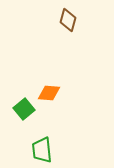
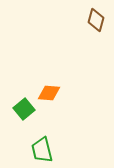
brown diamond: moved 28 px right
green trapezoid: rotated 8 degrees counterclockwise
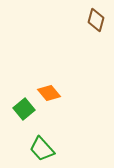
orange diamond: rotated 45 degrees clockwise
green trapezoid: moved 1 px up; rotated 28 degrees counterclockwise
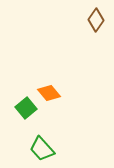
brown diamond: rotated 20 degrees clockwise
green square: moved 2 px right, 1 px up
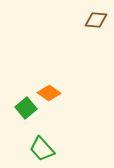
brown diamond: rotated 60 degrees clockwise
orange diamond: rotated 15 degrees counterclockwise
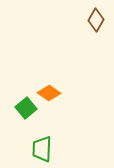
brown diamond: rotated 65 degrees counterclockwise
green trapezoid: rotated 44 degrees clockwise
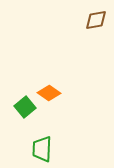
brown diamond: rotated 50 degrees clockwise
green square: moved 1 px left, 1 px up
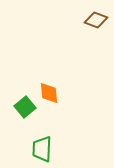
brown diamond: rotated 30 degrees clockwise
orange diamond: rotated 50 degrees clockwise
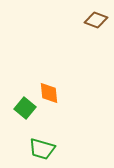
green square: moved 1 px down; rotated 10 degrees counterclockwise
green trapezoid: rotated 76 degrees counterclockwise
